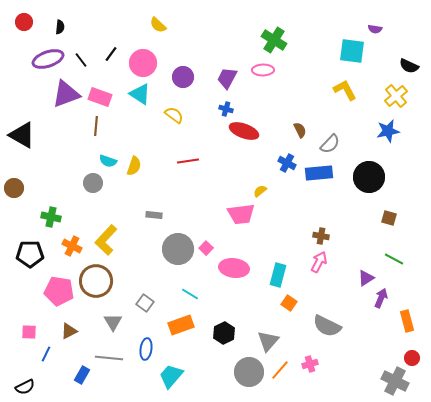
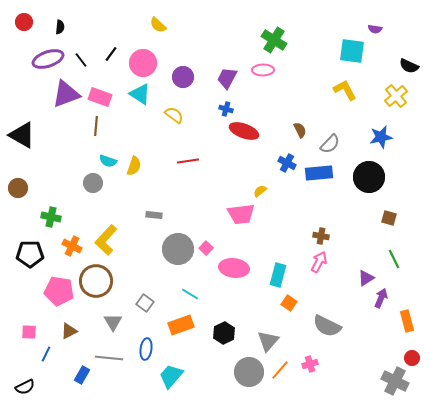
blue star at (388, 131): moved 7 px left, 6 px down
brown circle at (14, 188): moved 4 px right
green line at (394, 259): rotated 36 degrees clockwise
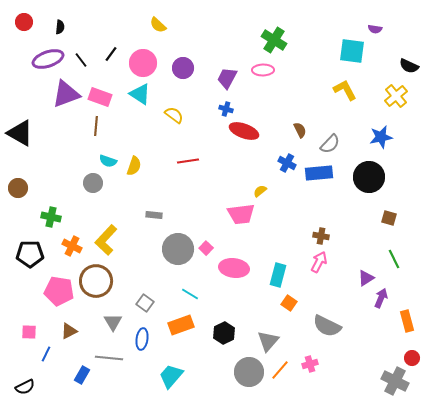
purple circle at (183, 77): moved 9 px up
black triangle at (22, 135): moved 2 px left, 2 px up
blue ellipse at (146, 349): moved 4 px left, 10 px up
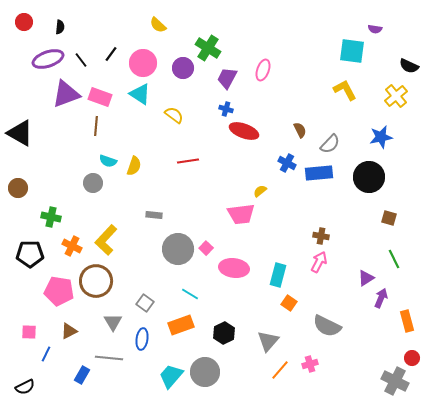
green cross at (274, 40): moved 66 px left, 8 px down
pink ellipse at (263, 70): rotated 70 degrees counterclockwise
gray circle at (249, 372): moved 44 px left
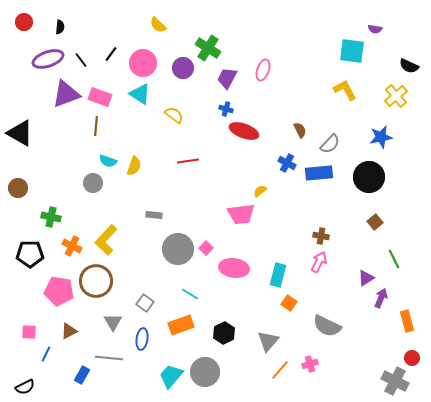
brown square at (389, 218): moved 14 px left, 4 px down; rotated 35 degrees clockwise
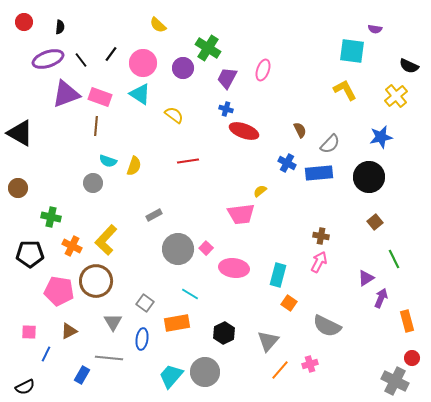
gray rectangle at (154, 215): rotated 35 degrees counterclockwise
orange rectangle at (181, 325): moved 4 px left, 2 px up; rotated 10 degrees clockwise
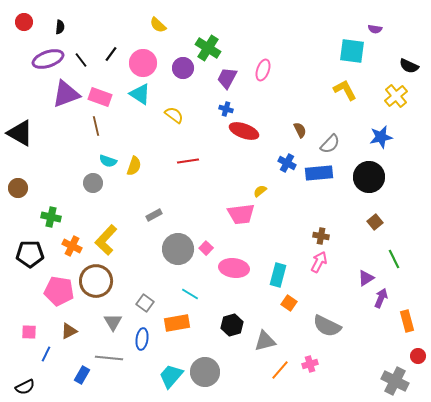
brown line at (96, 126): rotated 18 degrees counterclockwise
black hexagon at (224, 333): moved 8 px right, 8 px up; rotated 10 degrees clockwise
gray triangle at (268, 341): moved 3 px left; rotated 35 degrees clockwise
red circle at (412, 358): moved 6 px right, 2 px up
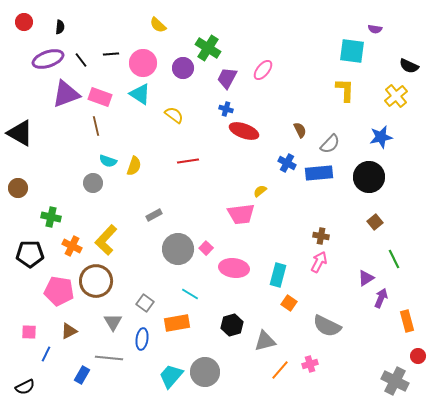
black line at (111, 54): rotated 49 degrees clockwise
pink ellipse at (263, 70): rotated 20 degrees clockwise
yellow L-shape at (345, 90): rotated 30 degrees clockwise
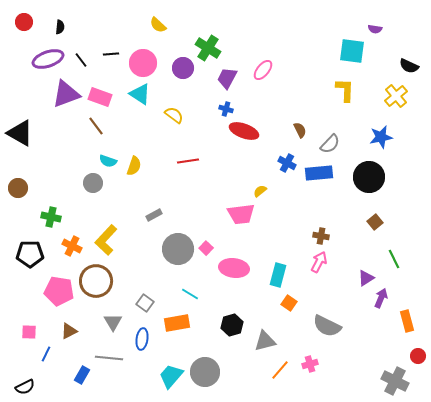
brown line at (96, 126): rotated 24 degrees counterclockwise
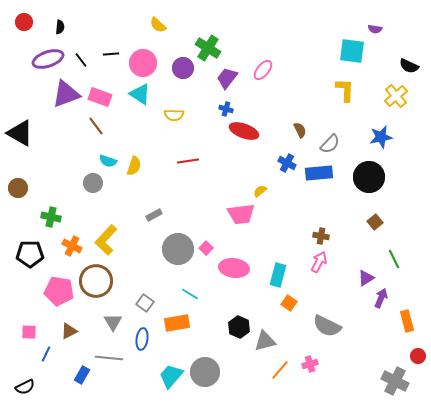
purple trapezoid at (227, 78): rotated 10 degrees clockwise
yellow semicircle at (174, 115): rotated 144 degrees clockwise
black hexagon at (232, 325): moved 7 px right, 2 px down; rotated 20 degrees counterclockwise
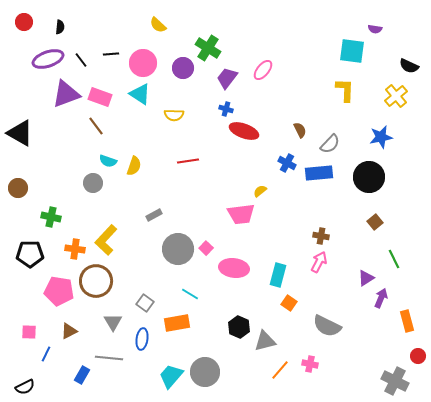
orange cross at (72, 246): moved 3 px right, 3 px down; rotated 18 degrees counterclockwise
pink cross at (310, 364): rotated 28 degrees clockwise
